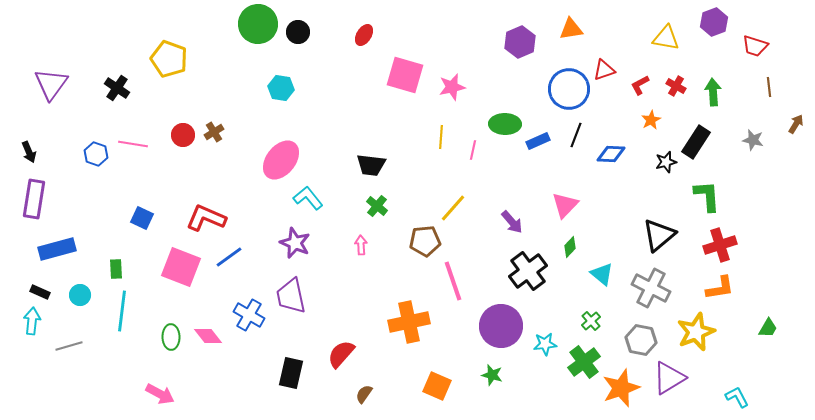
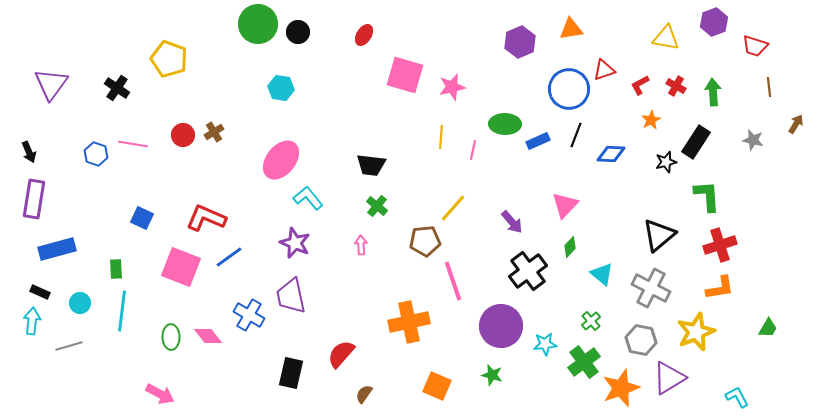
cyan circle at (80, 295): moved 8 px down
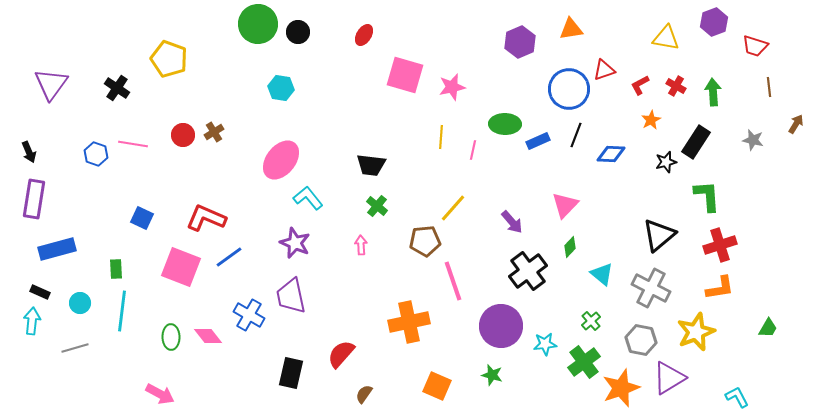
gray line at (69, 346): moved 6 px right, 2 px down
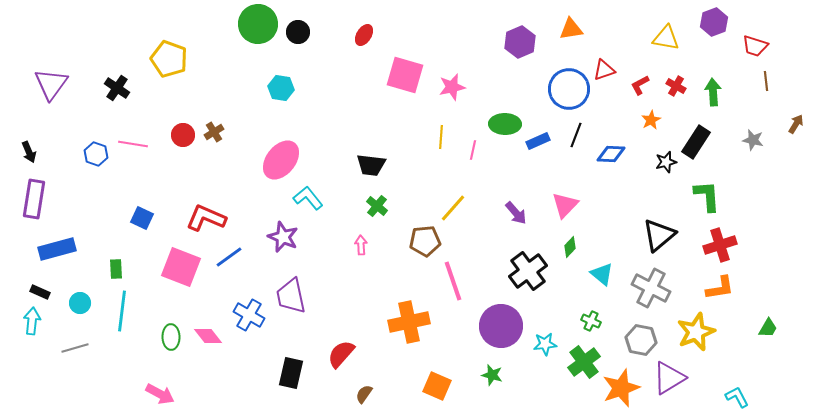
brown line at (769, 87): moved 3 px left, 6 px up
purple arrow at (512, 222): moved 4 px right, 9 px up
purple star at (295, 243): moved 12 px left, 6 px up
green cross at (591, 321): rotated 24 degrees counterclockwise
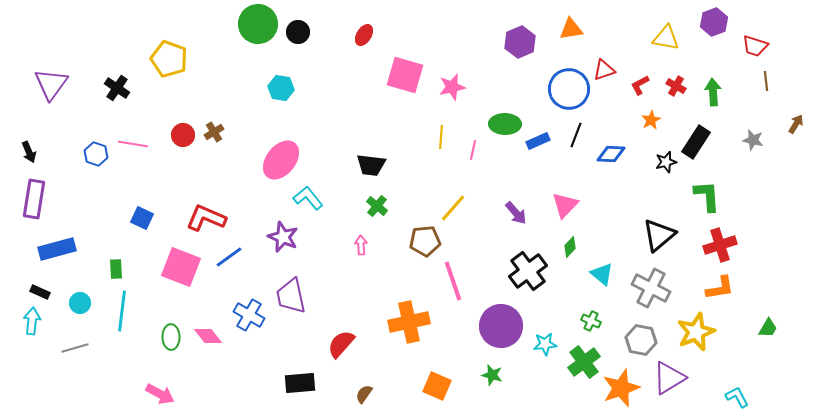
red semicircle at (341, 354): moved 10 px up
black rectangle at (291, 373): moved 9 px right, 10 px down; rotated 72 degrees clockwise
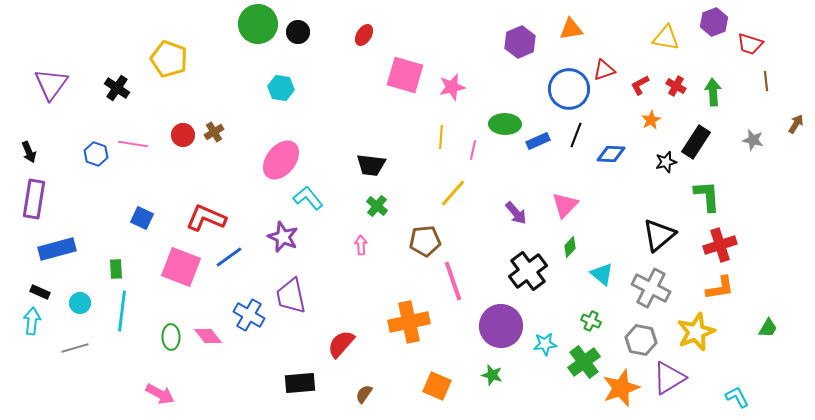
red trapezoid at (755, 46): moved 5 px left, 2 px up
yellow line at (453, 208): moved 15 px up
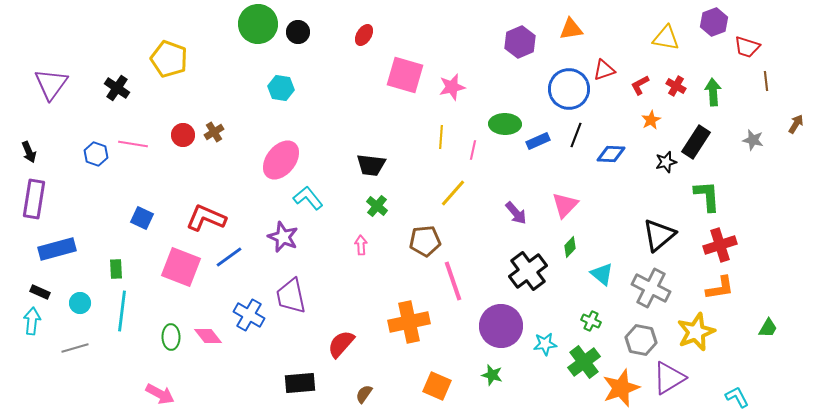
red trapezoid at (750, 44): moved 3 px left, 3 px down
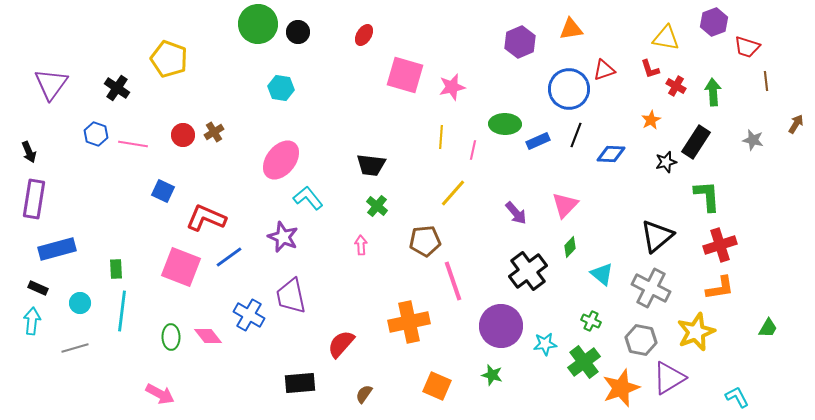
red L-shape at (640, 85): moved 10 px right, 16 px up; rotated 80 degrees counterclockwise
blue hexagon at (96, 154): moved 20 px up
blue square at (142, 218): moved 21 px right, 27 px up
black triangle at (659, 235): moved 2 px left, 1 px down
black rectangle at (40, 292): moved 2 px left, 4 px up
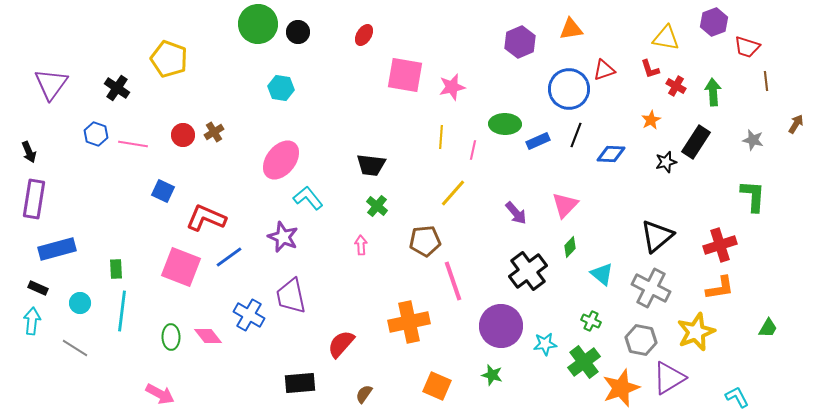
pink square at (405, 75): rotated 6 degrees counterclockwise
green L-shape at (707, 196): moved 46 px right; rotated 8 degrees clockwise
gray line at (75, 348): rotated 48 degrees clockwise
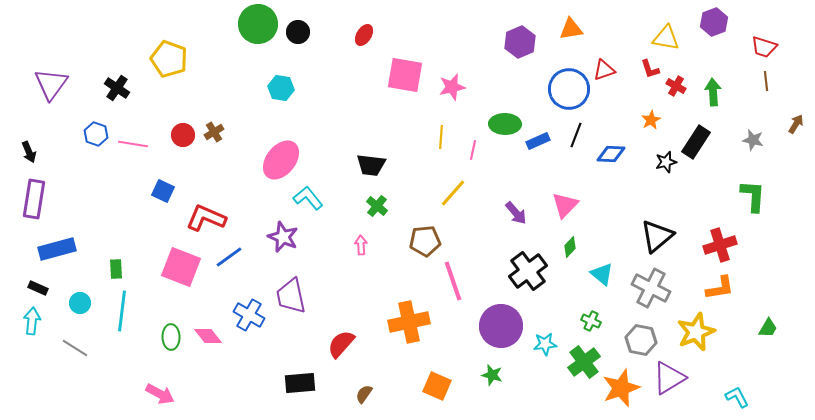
red trapezoid at (747, 47): moved 17 px right
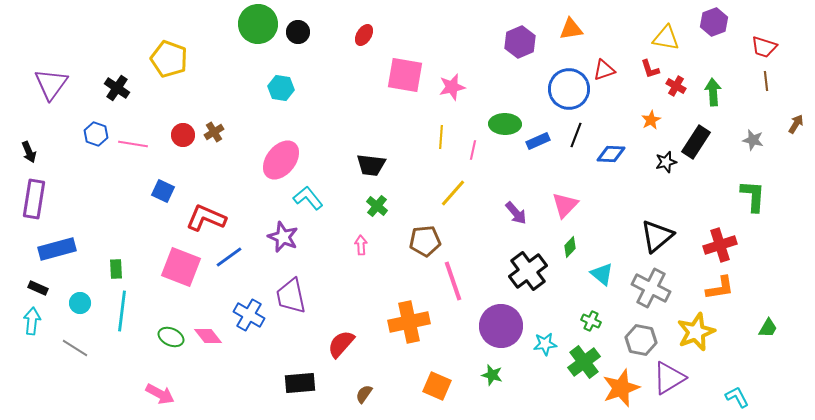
green ellipse at (171, 337): rotated 65 degrees counterclockwise
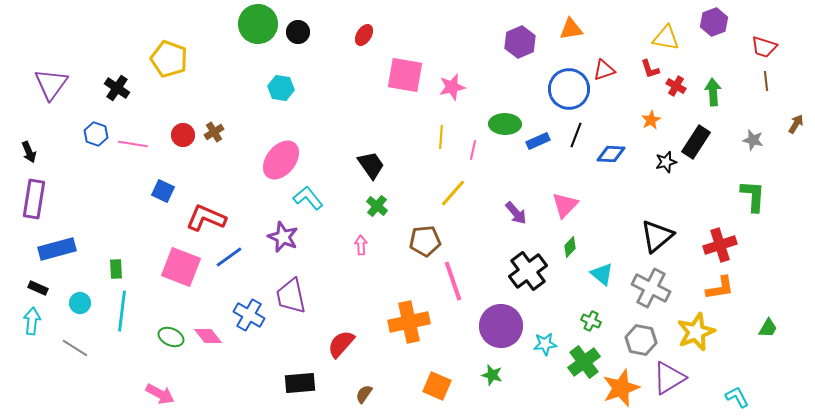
black trapezoid at (371, 165): rotated 132 degrees counterclockwise
